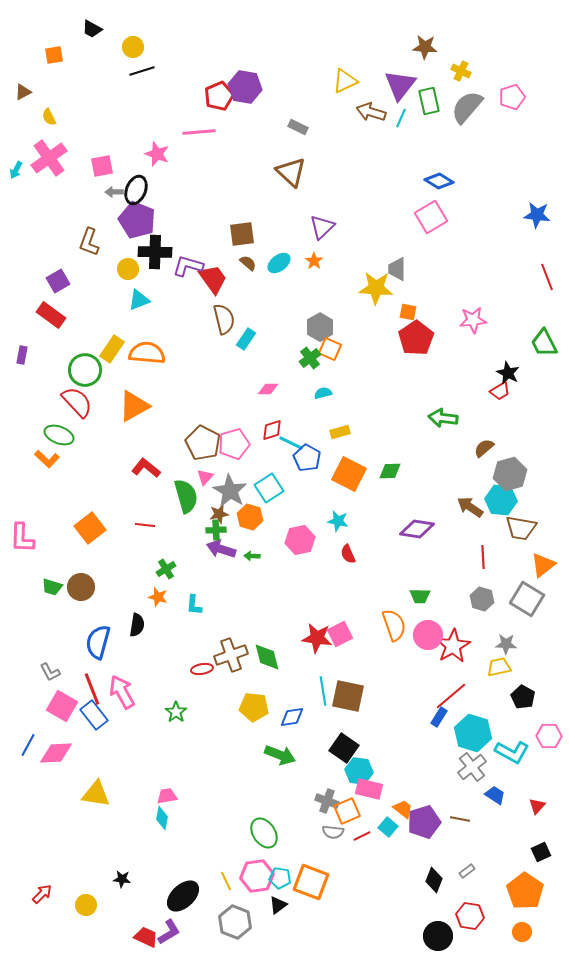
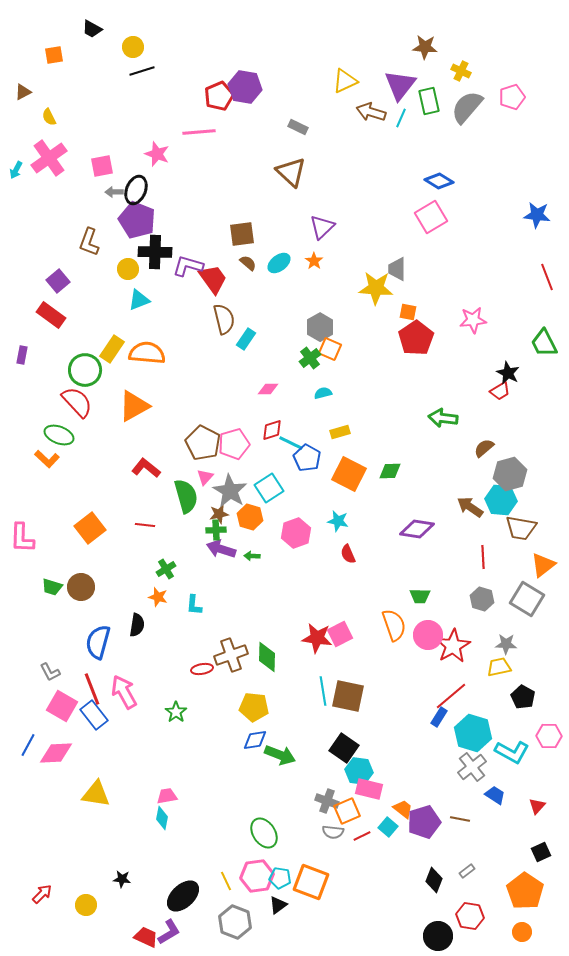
purple square at (58, 281): rotated 10 degrees counterclockwise
pink hexagon at (300, 540): moved 4 px left, 7 px up; rotated 8 degrees counterclockwise
green diamond at (267, 657): rotated 16 degrees clockwise
pink arrow at (122, 692): moved 2 px right
blue diamond at (292, 717): moved 37 px left, 23 px down
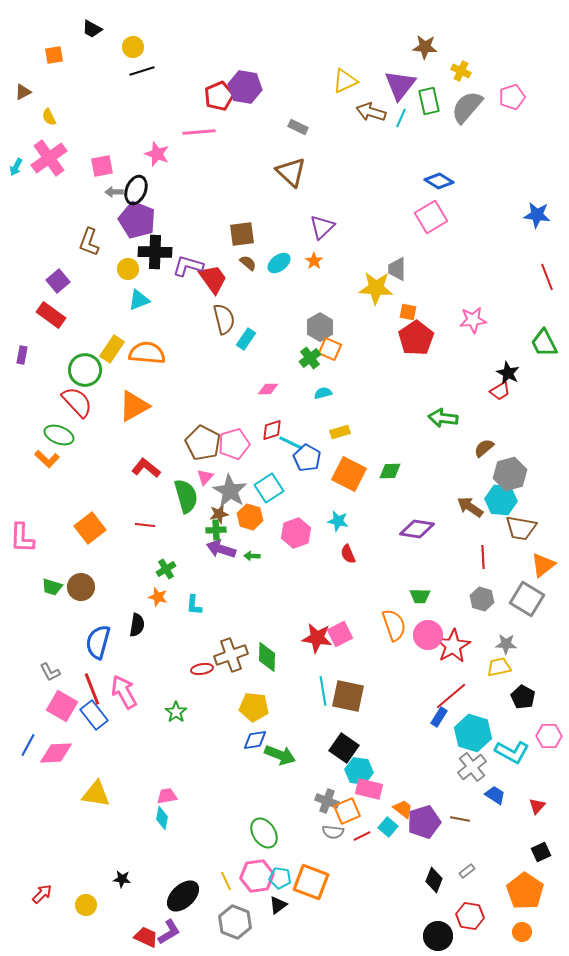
cyan arrow at (16, 170): moved 3 px up
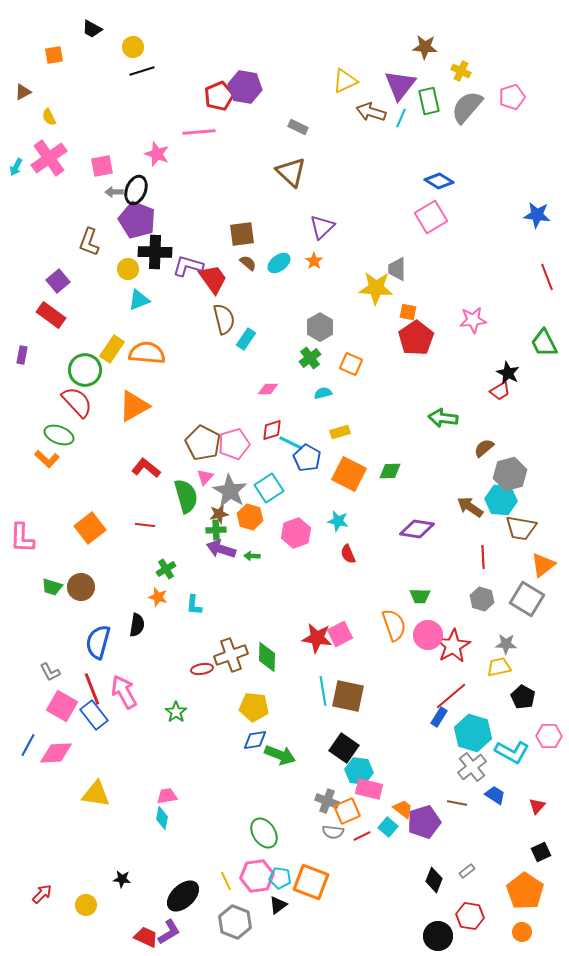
orange square at (330, 349): moved 21 px right, 15 px down
brown line at (460, 819): moved 3 px left, 16 px up
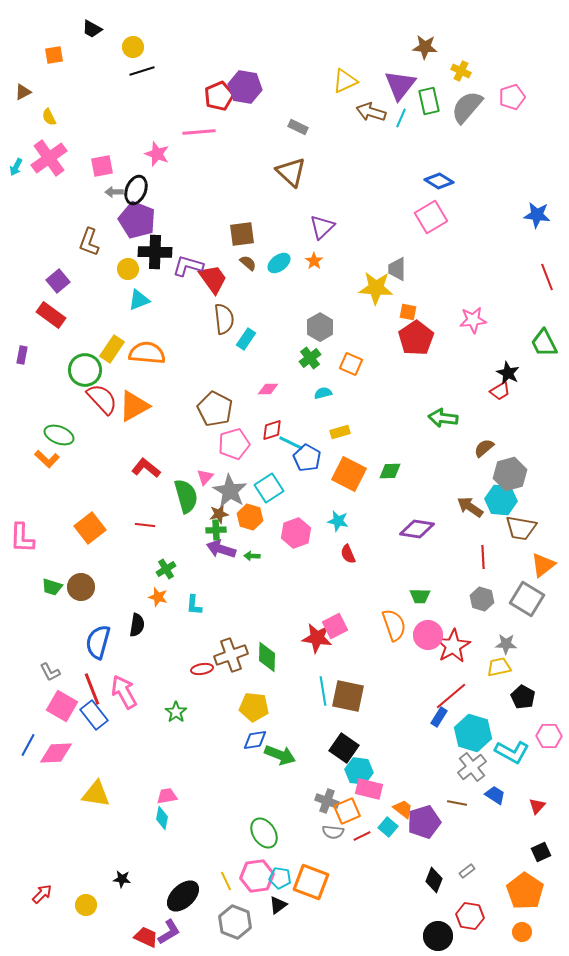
brown semicircle at (224, 319): rotated 8 degrees clockwise
red semicircle at (77, 402): moved 25 px right, 3 px up
brown pentagon at (203, 443): moved 12 px right, 34 px up
pink square at (340, 634): moved 5 px left, 8 px up
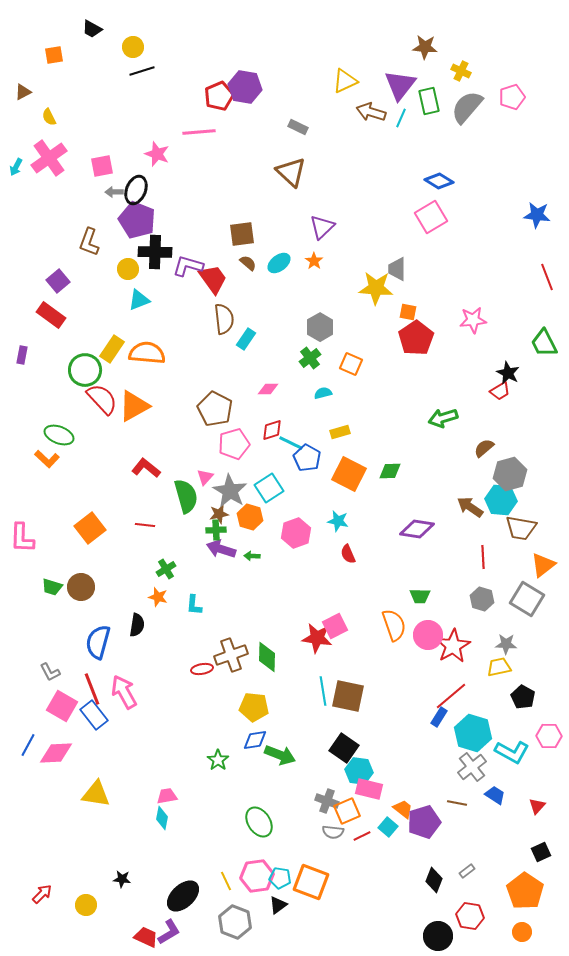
green arrow at (443, 418): rotated 24 degrees counterclockwise
green star at (176, 712): moved 42 px right, 48 px down
green ellipse at (264, 833): moved 5 px left, 11 px up
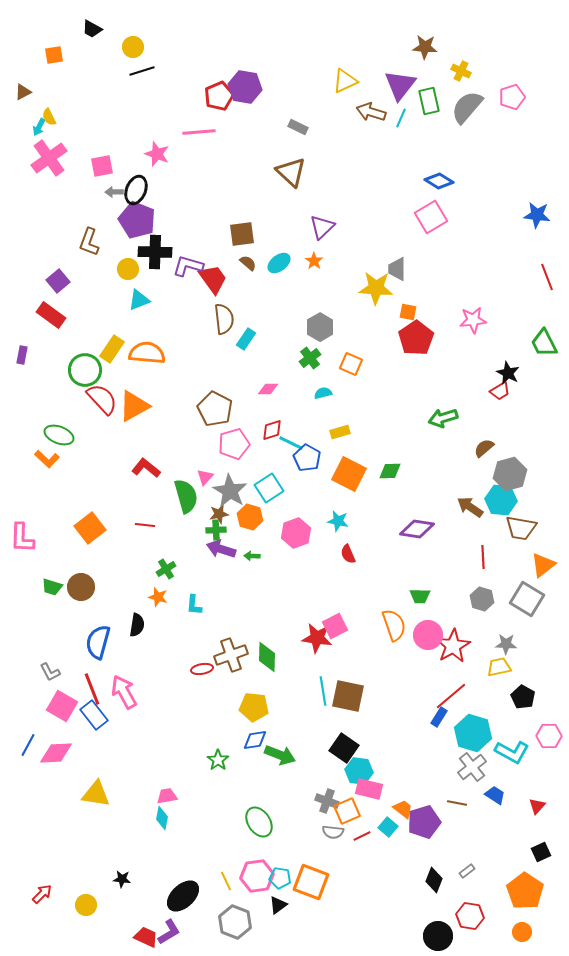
cyan arrow at (16, 167): moved 23 px right, 40 px up
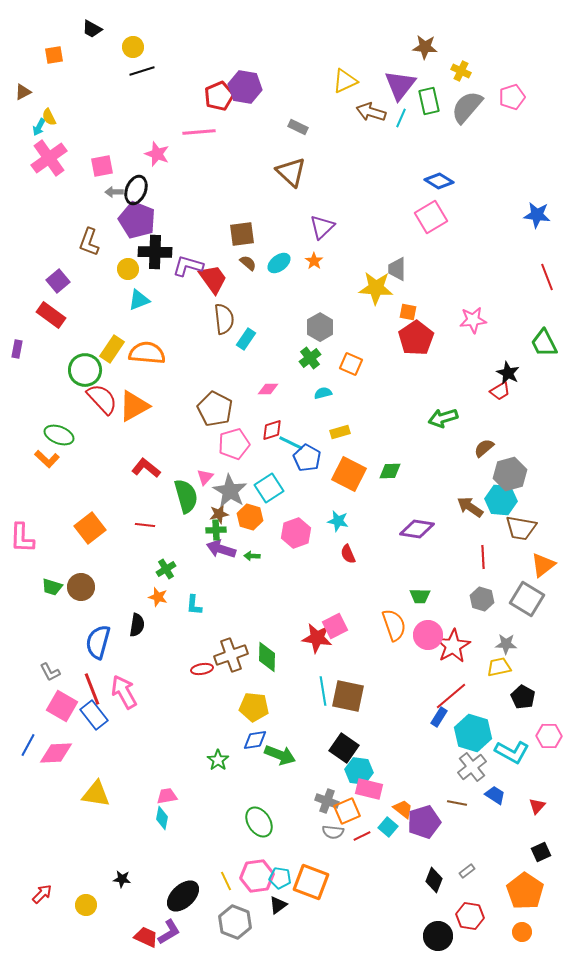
purple rectangle at (22, 355): moved 5 px left, 6 px up
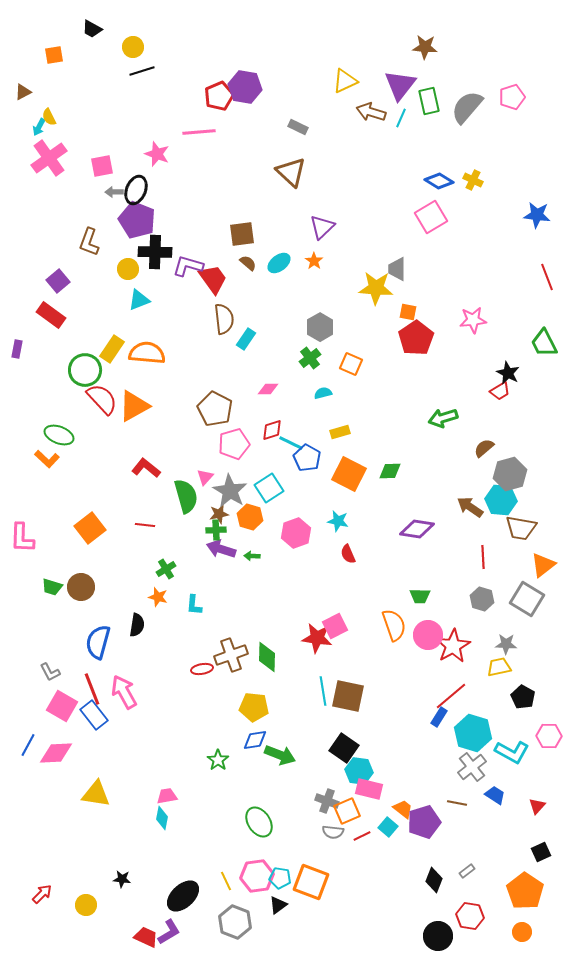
yellow cross at (461, 71): moved 12 px right, 109 px down
